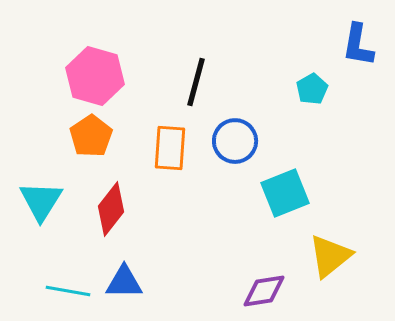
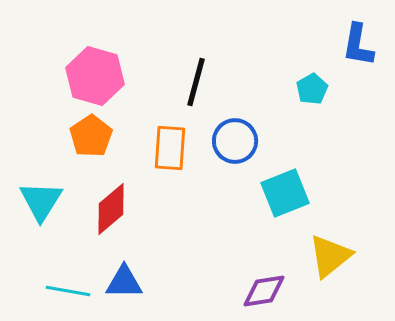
red diamond: rotated 12 degrees clockwise
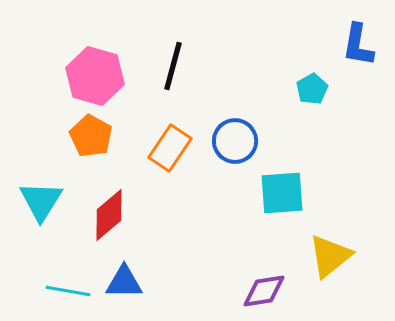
black line: moved 23 px left, 16 px up
orange pentagon: rotated 9 degrees counterclockwise
orange rectangle: rotated 30 degrees clockwise
cyan square: moved 3 px left; rotated 18 degrees clockwise
red diamond: moved 2 px left, 6 px down
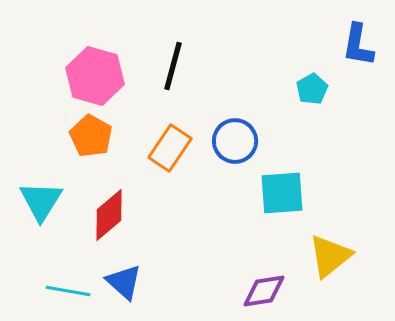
blue triangle: rotated 42 degrees clockwise
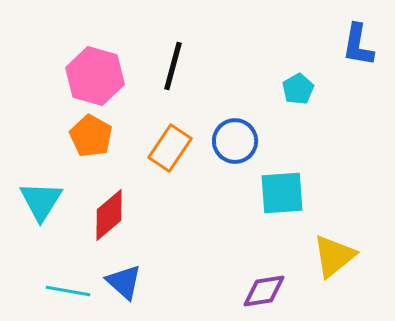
cyan pentagon: moved 14 px left
yellow triangle: moved 4 px right
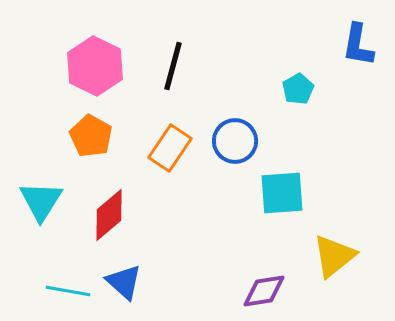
pink hexagon: moved 10 px up; rotated 10 degrees clockwise
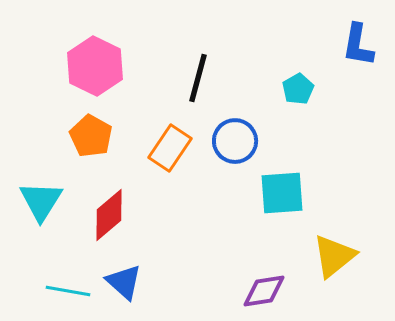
black line: moved 25 px right, 12 px down
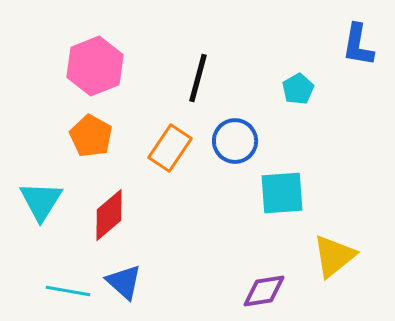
pink hexagon: rotated 12 degrees clockwise
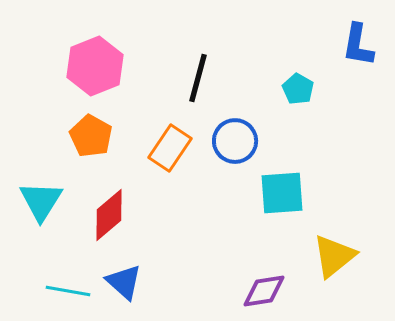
cyan pentagon: rotated 12 degrees counterclockwise
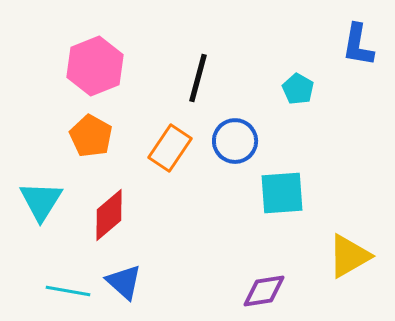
yellow triangle: moved 15 px right; rotated 9 degrees clockwise
